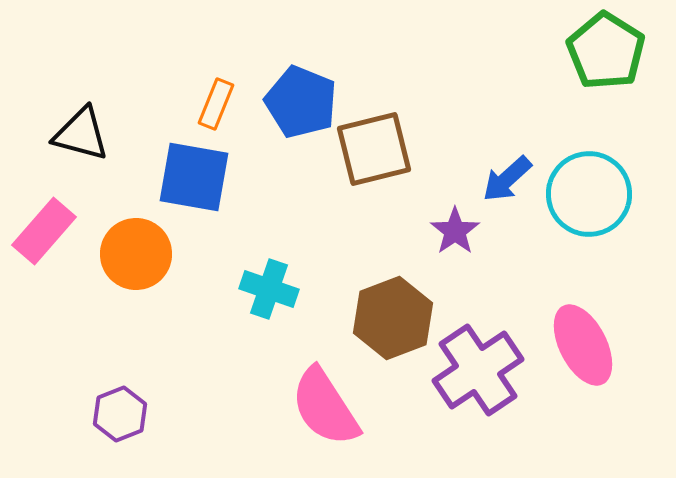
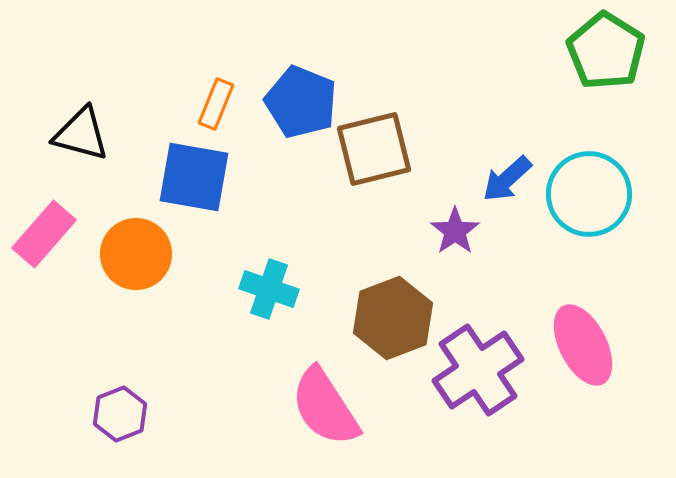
pink rectangle: moved 3 px down
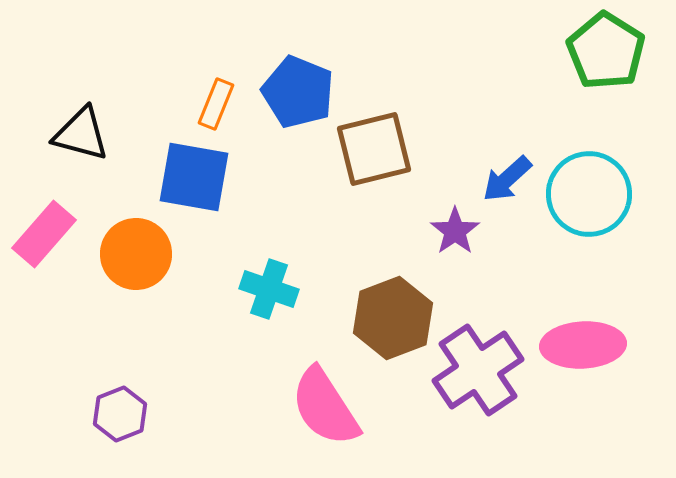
blue pentagon: moved 3 px left, 10 px up
pink ellipse: rotated 66 degrees counterclockwise
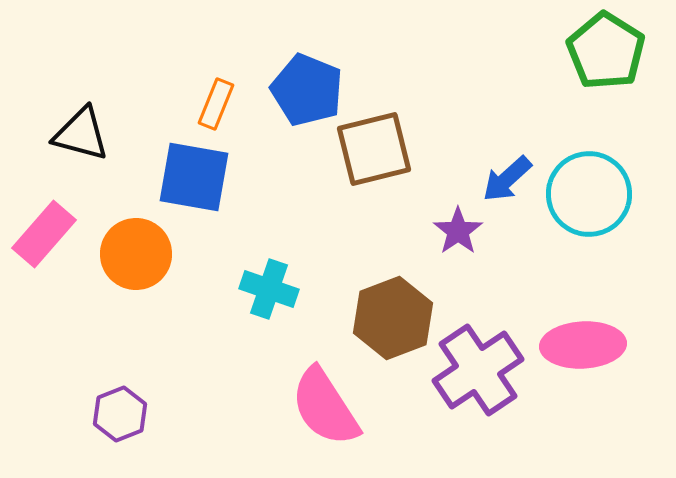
blue pentagon: moved 9 px right, 2 px up
purple star: moved 3 px right
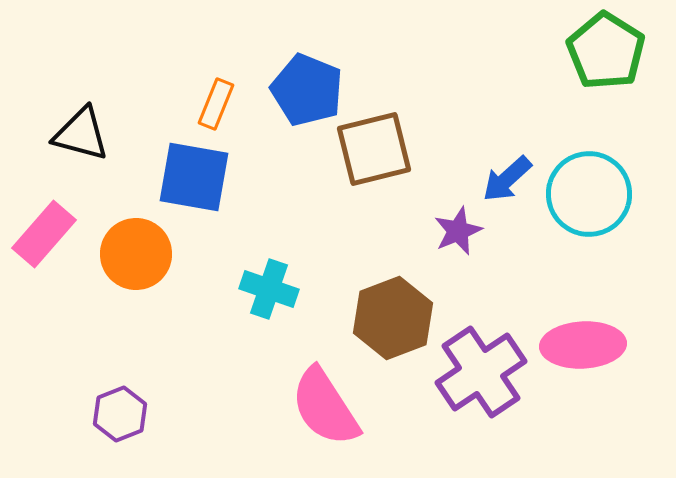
purple star: rotated 12 degrees clockwise
purple cross: moved 3 px right, 2 px down
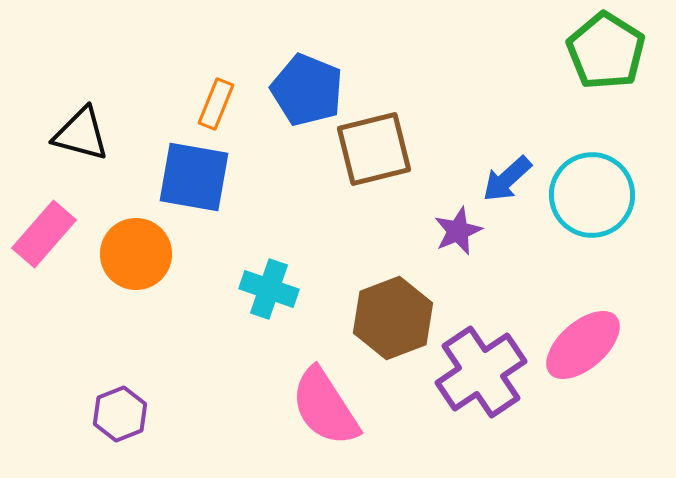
cyan circle: moved 3 px right, 1 px down
pink ellipse: rotated 38 degrees counterclockwise
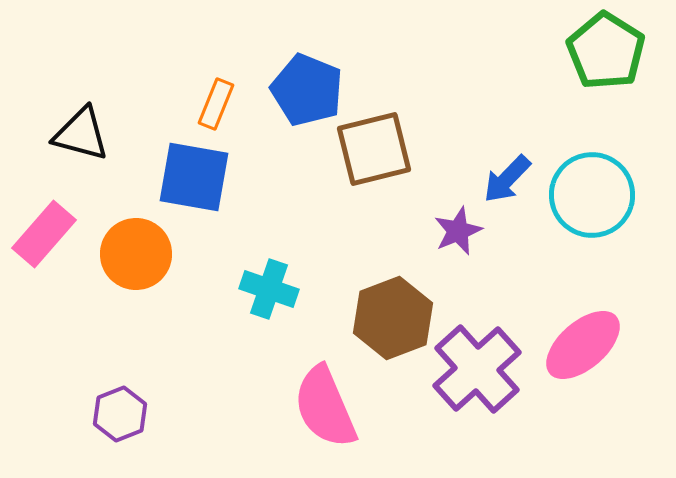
blue arrow: rotated 4 degrees counterclockwise
purple cross: moved 4 px left, 3 px up; rotated 8 degrees counterclockwise
pink semicircle: rotated 10 degrees clockwise
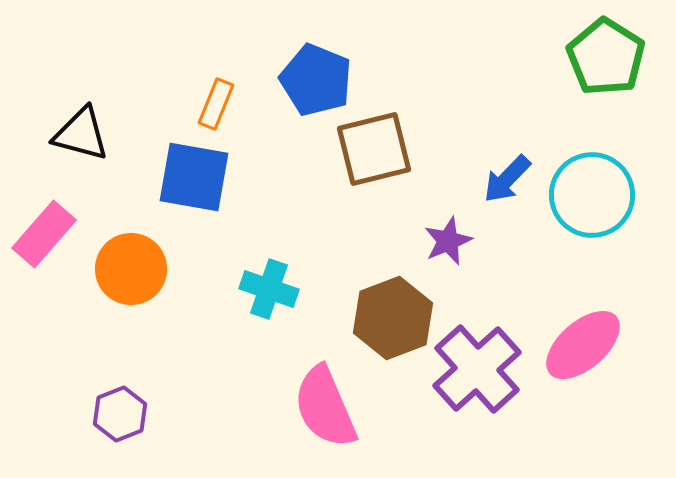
green pentagon: moved 6 px down
blue pentagon: moved 9 px right, 10 px up
purple star: moved 10 px left, 10 px down
orange circle: moved 5 px left, 15 px down
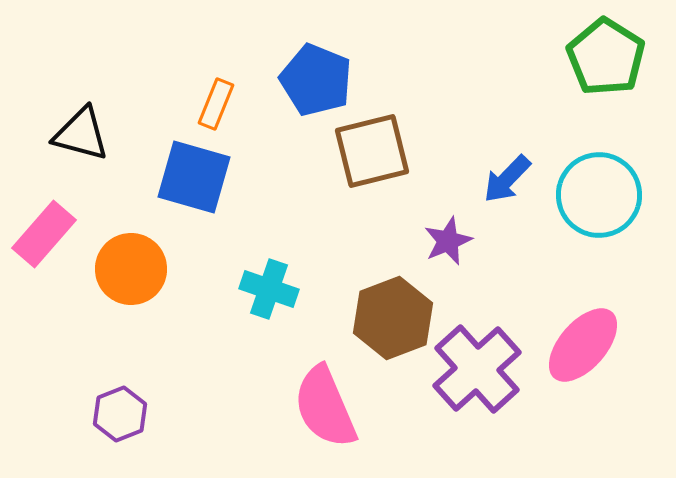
brown square: moved 2 px left, 2 px down
blue square: rotated 6 degrees clockwise
cyan circle: moved 7 px right
pink ellipse: rotated 8 degrees counterclockwise
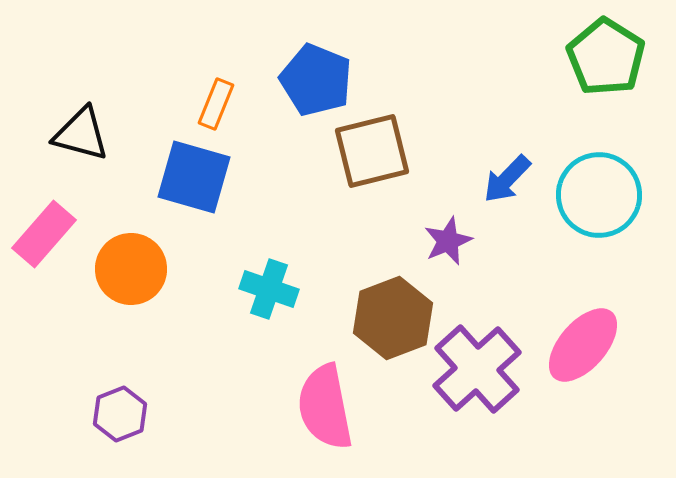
pink semicircle: rotated 12 degrees clockwise
